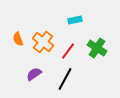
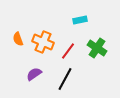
cyan rectangle: moved 5 px right
orange cross: rotated 15 degrees counterclockwise
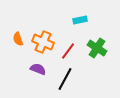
purple semicircle: moved 4 px right, 5 px up; rotated 56 degrees clockwise
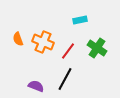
purple semicircle: moved 2 px left, 17 px down
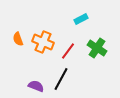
cyan rectangle: moved 1 px right, 1 px up; rotated 16 degrees counterclockwise
black line: moved 4 px left
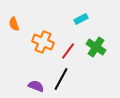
orange semicircle: moved 4 px left, 15 px up
green cross: moved 1 px left, 1 px up
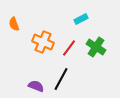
red line: moved 1 px right, 3 px up
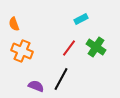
orange cross: moved 21 px left, 9 px down
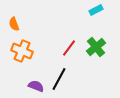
cyan rectangle: moved 15 px right, 9 px up
green cross: rotated 18 degrees clockwise
black line: moved 2 px left
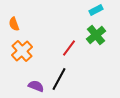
green cross: moved 12 px up
orange cross: rotated 25 degrees clockwise
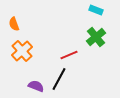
cyan rectangle: rotated 48 degrees clockwise
green cross: moved 2 px down
red line: moved 7 px down; rotated 30 degrees clockwise
